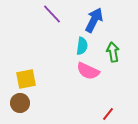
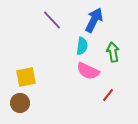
purple line: moved 6 px down
yellow square: moved 2 px up
red line: moved 19 px up
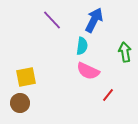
green arrow: moved 12 px right
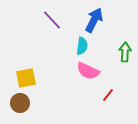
green arrow: rotated 12 degrees clockwise
yellow square: moved 1 px down
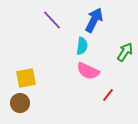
green arrow: rotated 30 degrees clockwise
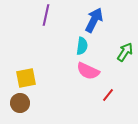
purple line: moved 6 px left, 5 px up; rotated 55 degrees clockwise
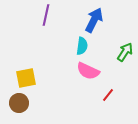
brown circle: moved 1 px left
